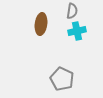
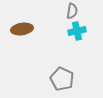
brown ellipse: moved 19 px left, 5 px down; rotated 75 degrees clockwise
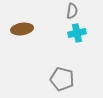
cyan cross: moved 2 px down
gray pentagon: rotated 10 degrees counterclockwise
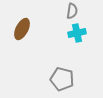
brown ellipse: rotated 55 degrees counterclockwise
